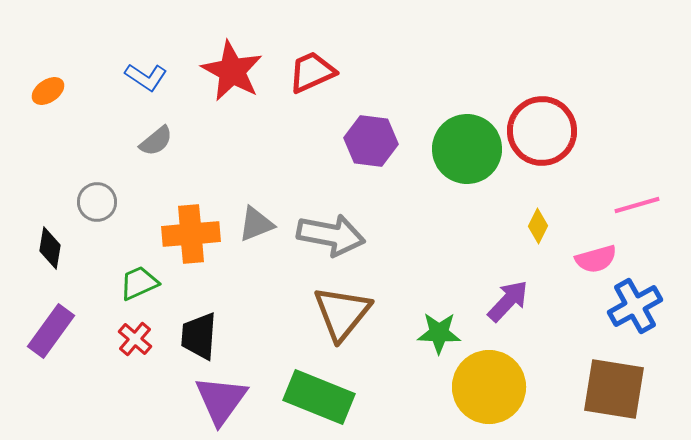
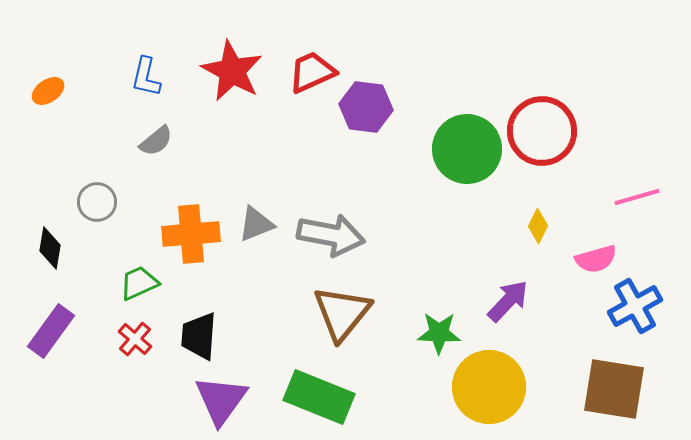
blue L-shape: rotated 69 degrees clockwise
purple hexagon: moved 5 px left, 34 px up
pink line: moved 8 px up
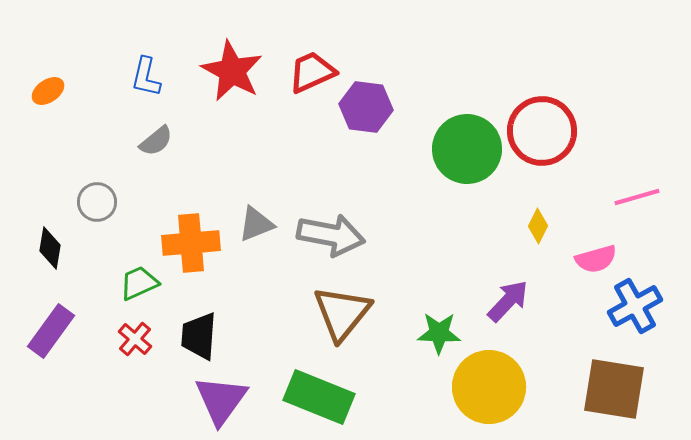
orange cross: moved 9 px down
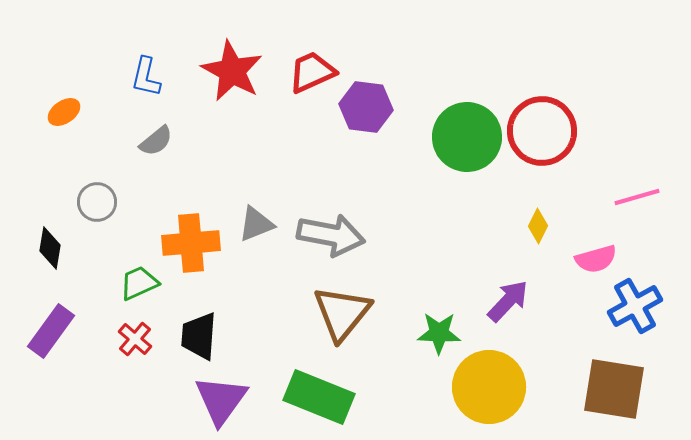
orange ellipse: moved 16 px right, 21 px down
green circle: moved 12 px up
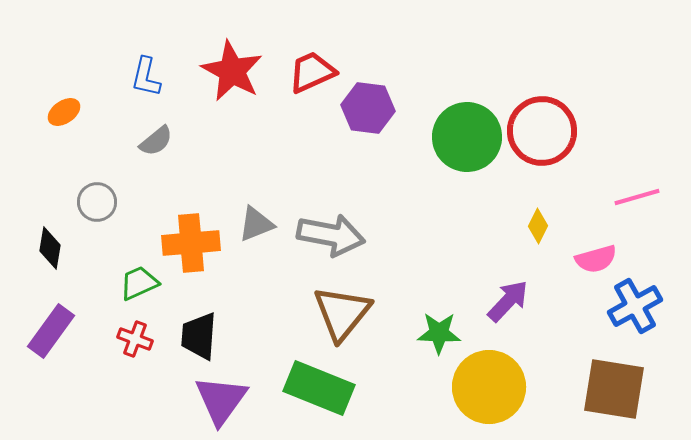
purple hexagon: moved 2 px right, 1 px down
red cross: rotated 20 degrees counterclockwise
green rectangle: moved 9 px up
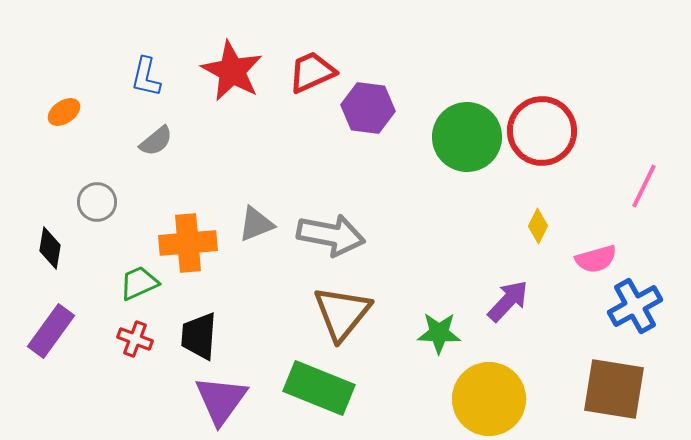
pink line: moved 7 px right, 11 px up; rotated 48 degrees counterclockwise
orange cross: moved 3 px left
yellow circle: moved 12 px down
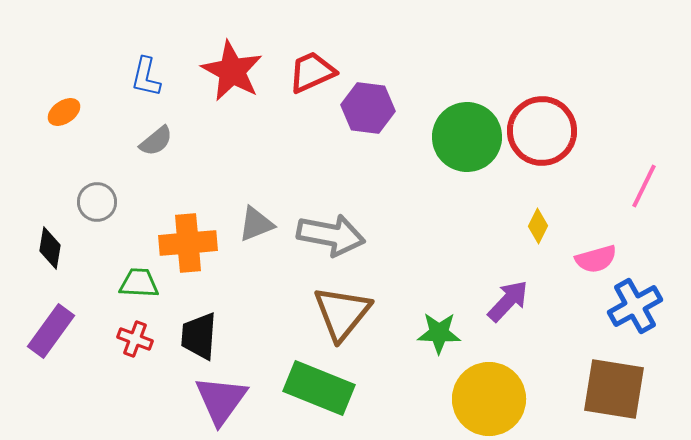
green trapezoid: rotated 27 degrees clockwise
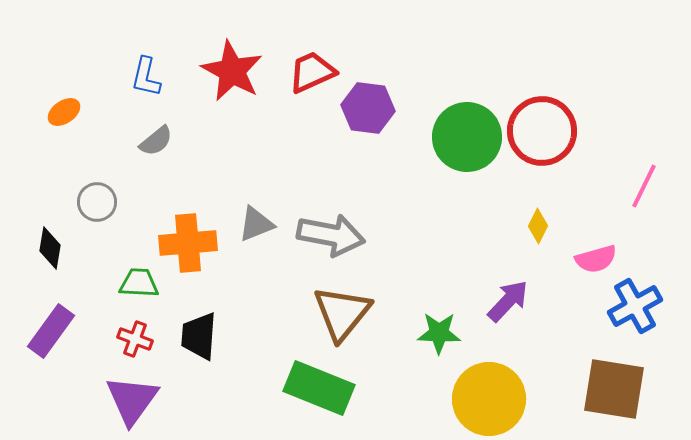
purple triangle: moved 89 px left
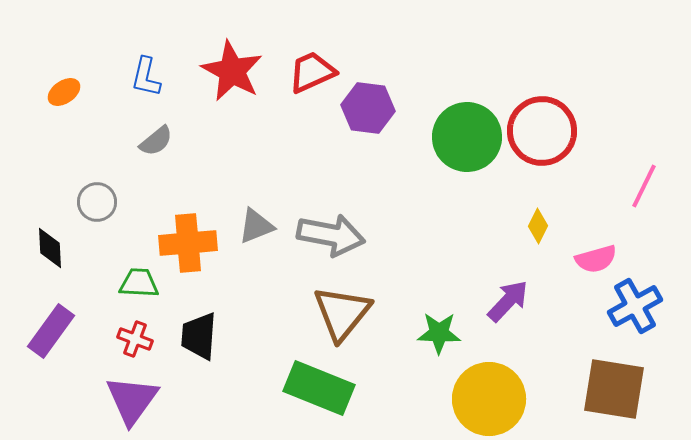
orange ellipse: moved 20 px up
gray triangle: moved 2 px down
black diamond: rotated 12 degrees counterclockwise
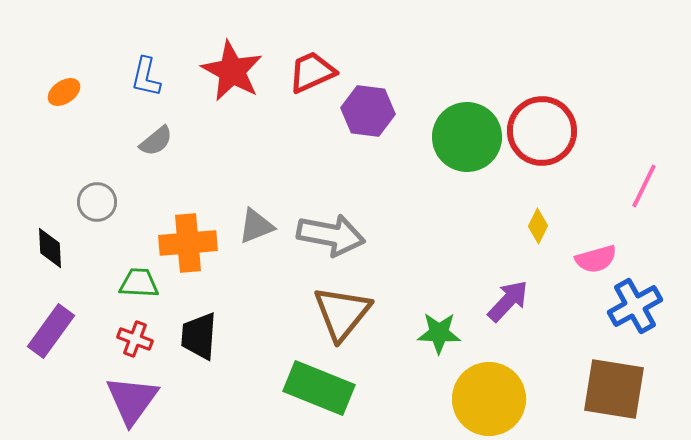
purple hexagon: moved 3 px down
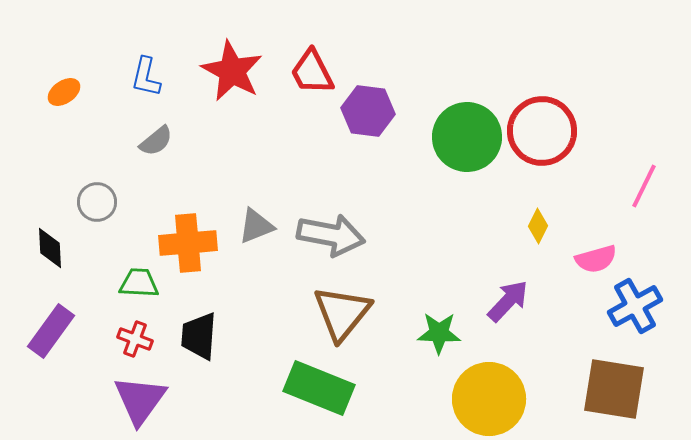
red trapezoid: rotated 93 degrees counterclockwise
purple triangle: moved 8 px right
